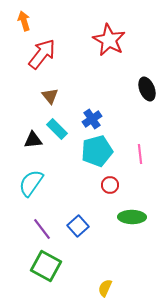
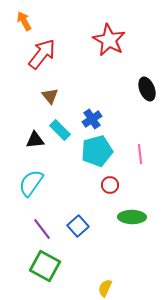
orange arrow: rotated 12 degrees counterclockwise
cyan rectangle: moved 3 px right, 1 px down
black triangle: moved 2 px right
green square: moved 1 px left
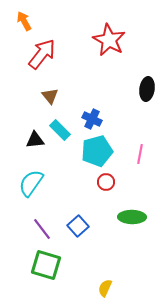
black ellipse: rotated 30 degrees clockwise
blue cross: rotated 30 degrees counterclockwise
pink line: rotated 18 degrees clockwise
red circle: moved 4 px left, 3 px up
green square: moved 1 px right, 1 px up; rotated 12 degrees counterclockwise
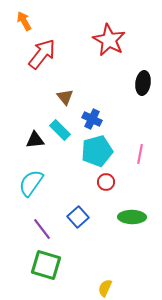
black ellipse: moved 4 px left, 6 px up
brown triangle: moved 15 px right, 1 px down
blue square: moved 9 px up
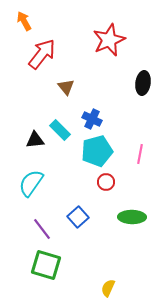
red star: rotated 20 degrees clockwise
brown triangle: moved 1 px right, 10 px up
yellow semicircle: moved 3 px right
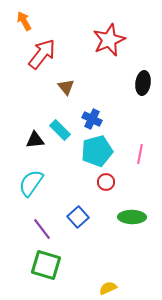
yellow semicircle: rotated 42 degrees clockwise
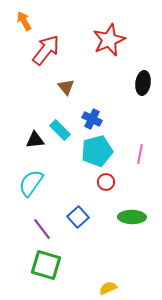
red arrow: moved 4 px right, 4 px up
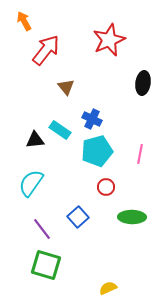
cyan rectangle: rotated 10 degrees counterclockwise
red circle: moved 5 px down
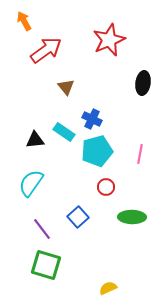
red arrow: rotated 16 degrees clockwise
cyan rectangle: moved 4 px right, 2 px down
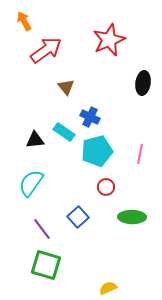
blue cross: moved 2 px left, 2 px up
